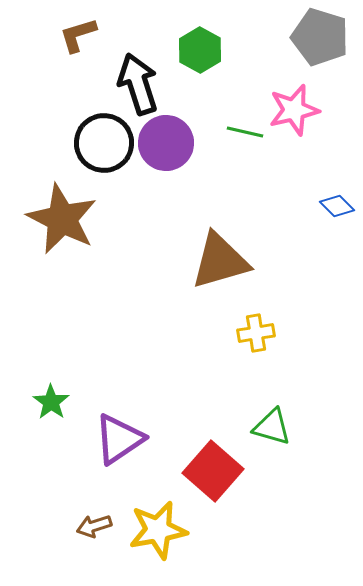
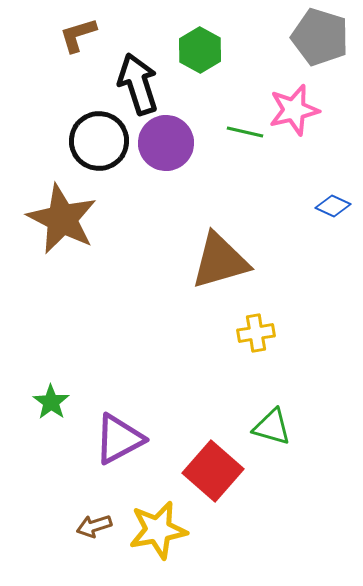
black circle: moved 5 px left, 2 px up
blue diamond: moved 4 px left; rotated 20 degrees counterclockwise
purple triangle: rotated 6 degrees clockwise
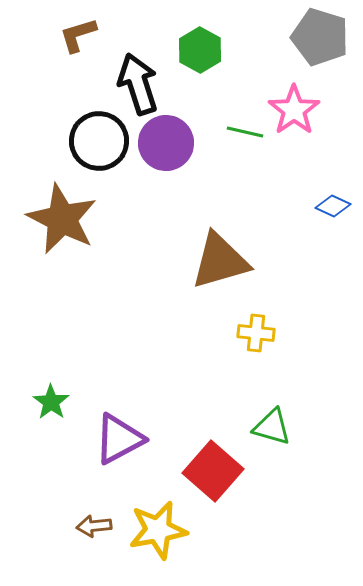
pink star: rotated 21 degrees counterclockwise
yellow cross: rotated 15 degrees clockwise
brown arrow: rotated 12 degrees clockwise
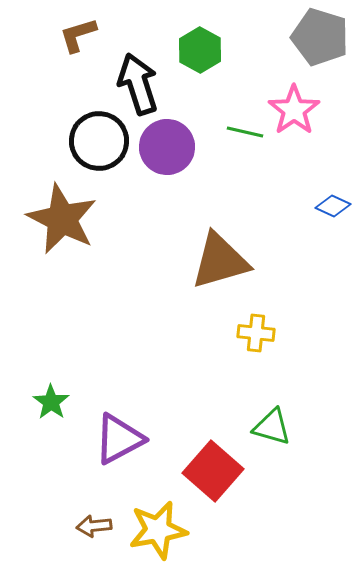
purple circle: moved 1 px right, 4 px down
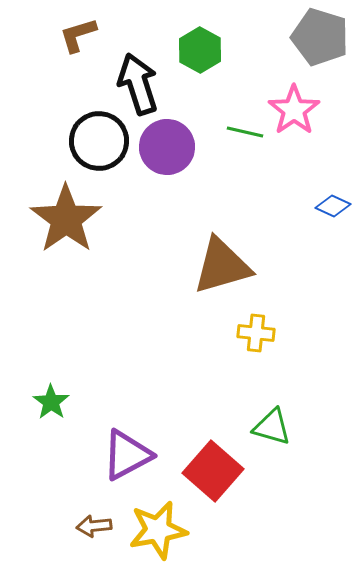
brown star: moved 4 px right; rotated 10 degrees clockwise
brown triangle: moved 2 px right, 5 px down
purple triangle: moved 8 px right, 16 px down
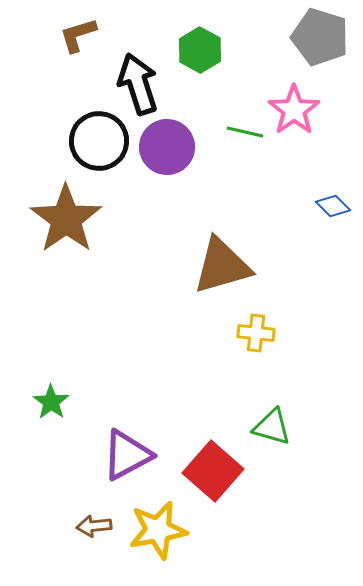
blue diamond: rotated 20 degrees clockwise
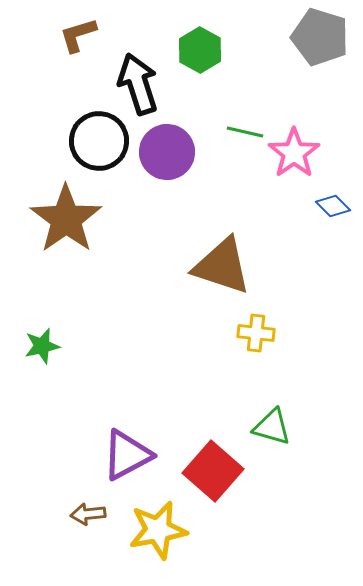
pink star: moved 43 px down
purple circle: moved 5 px down
brown triangle: rotated 34 degrees clockwise
green star: moved 9 px left, 56 px up; rotated 24 degrees clockwise
brown arrow: moved 6 px left, 12 px up
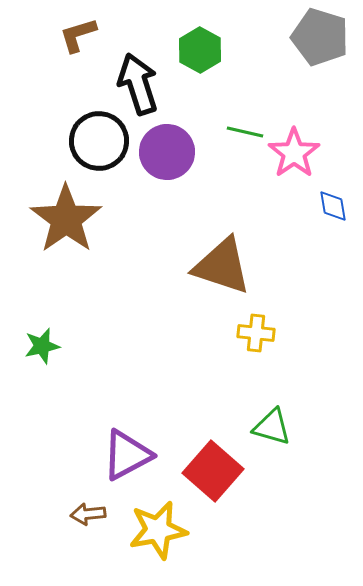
blue diamond: rotated 36 degrees clockwise
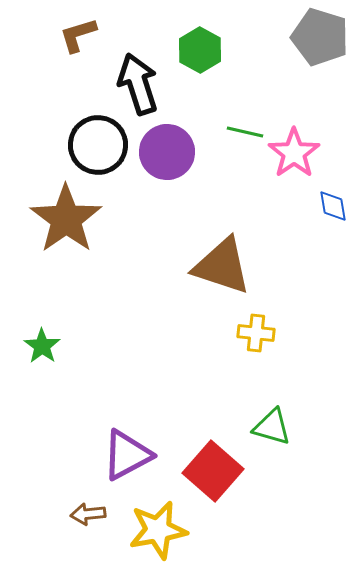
black circle: moved 1 px left, 4 px down
green star: rotated 24 degrees counterclockwise
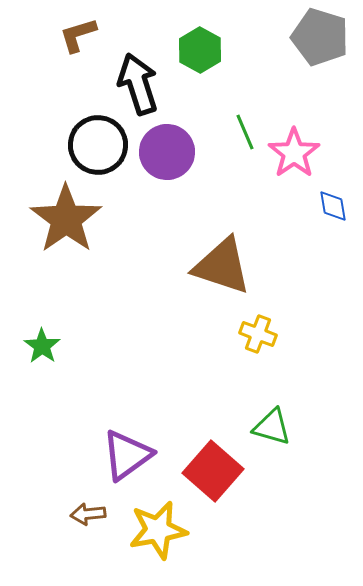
green line: rotated 54 degrees clockwise
yellow cross: moved 2 px right, 1 px down; rotated 15 degrees clockwise
purple triangle: rotated 8 degrees counterclockwise
